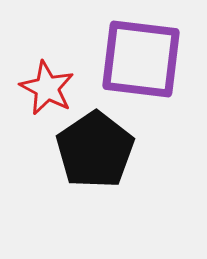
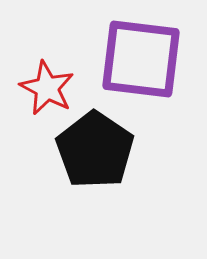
black pentagon: rotated 4 degrees counterclockwise
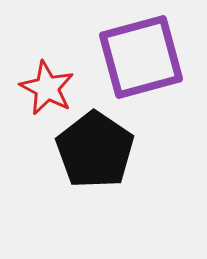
purple square: moved 2 px up; rotated 22 degrees counterclockwise
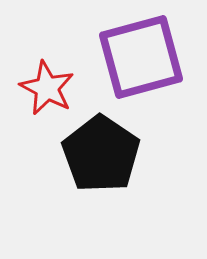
black pentagon: moved 6 px right, 4 px down
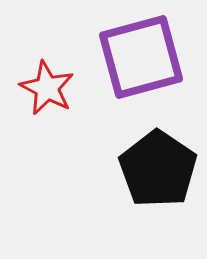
black pentagon: moved 57 px right, 15 px down
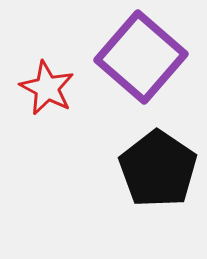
purple square: rotated 34 degrees counterclockwise
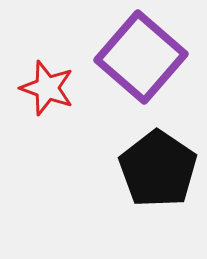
red star: rotated 8 degrees counterclockwise
